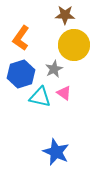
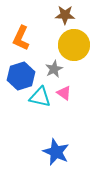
orange L-shape: rotated 10 degrees counterclockwise
blue hexagon: moved 2 px down
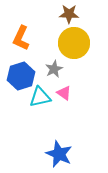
brown star: moved 4 px right, 1 px up
yellow circle: moved 2 px up
cyan triangle: rotated 25 degrees counterclockwise
blue star: moved 3 px right, 2 px down
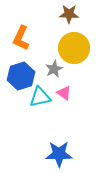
yellow circle: moved 5 px down
blue star: rotated 24 degrees counterclockwise
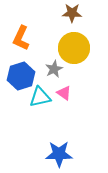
brown star: moved 3 px right, 1 px up
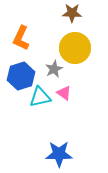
yellow circle: moved 1 px right
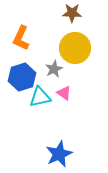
blue hexagon: moved 1 px right, 1 px down
blue star: rotated 24 degrees counterclockwise
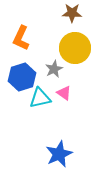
cyan triangle: moved 1 px down
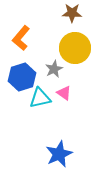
orange L-shape: rotated 15 degrees clockwise
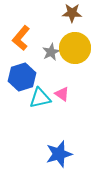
gray star: moved 3 px left, 17 px up
pink triangle: moved 2 px left, 1 px down
blue star: rotated 8 degrees clockwise
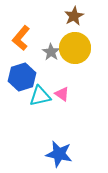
brown star: moved 2 px right, 3 px down; rotated 30 degrees counterclockwise
gray star: rotated 12 degrees counterclockwise
cyan triangle: moved 2 px up
blue star: rotated 28 degrees clockwise
